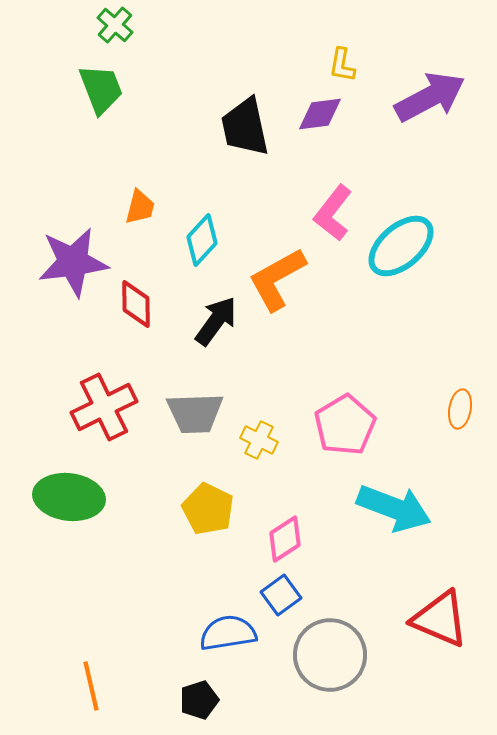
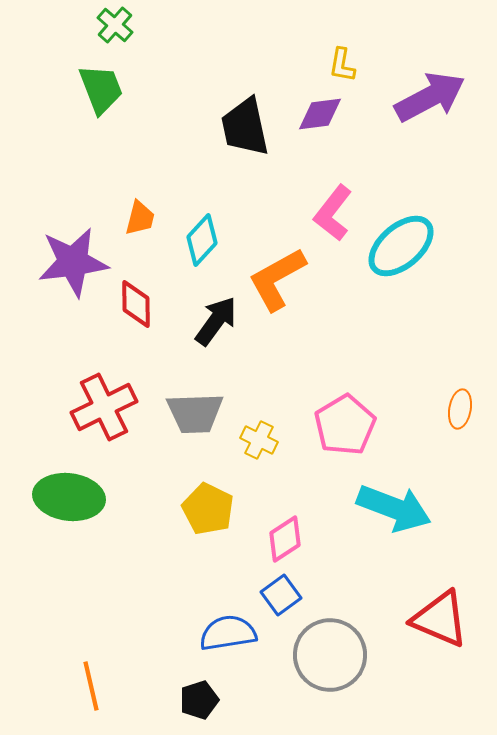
orange trapezoid: moved 11 px down
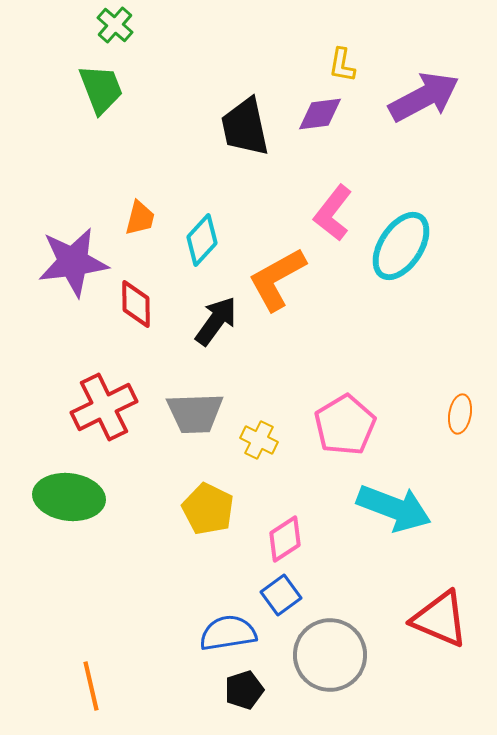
purple arrow: moved 6 px left
cyan ellipse: rotated 16 degrees counterclockwise
orange ellipse: moved 5 px down
black pentagon: moved 45 px right, 10 px up
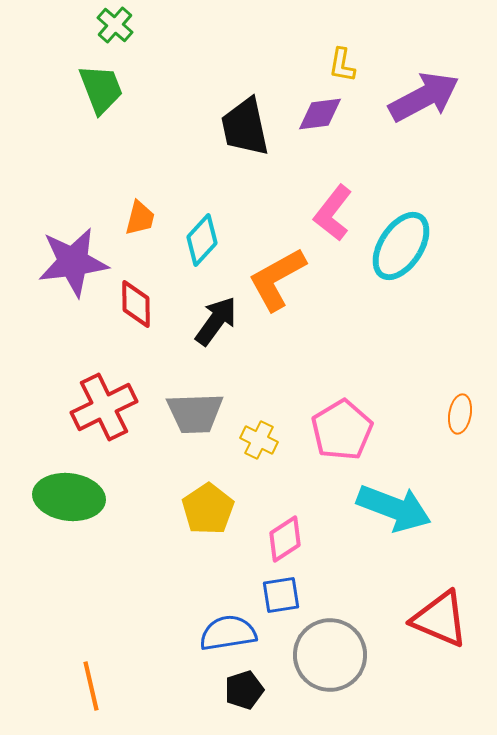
pink pentagon: moved 3 px left, 5 px down
yellow pentagon: rotated 12 degrees clockwise
blue square: rotated 27 degrees clockwise
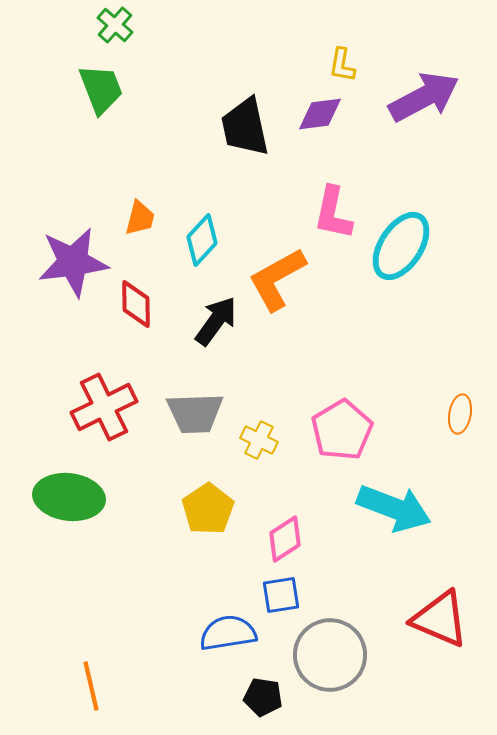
pink L-shape: rotated 26 degrees counterclockwise
black pentagon: moved 19 px right, 7 px down; rotated 27 degrees clockwise
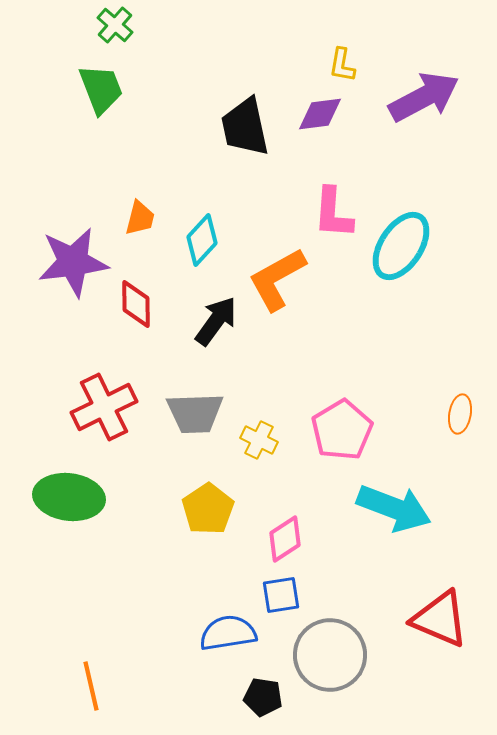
pink L-shape: rotated 8 degrees counterclockwise
